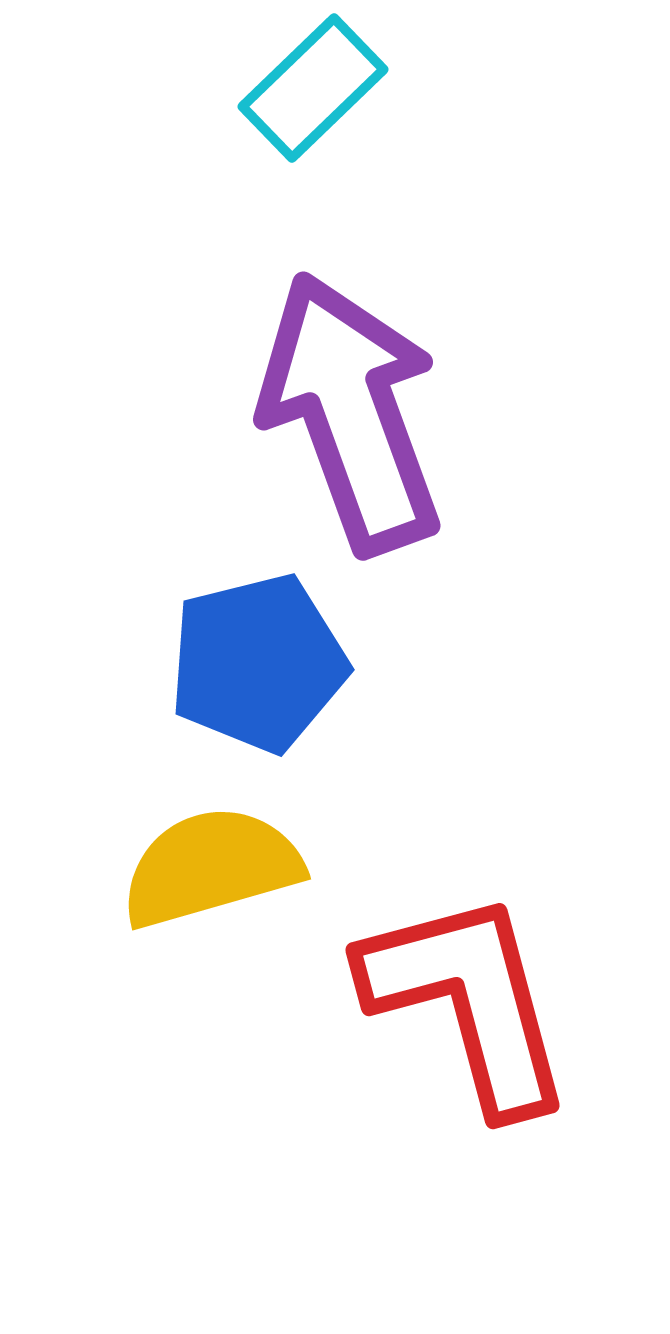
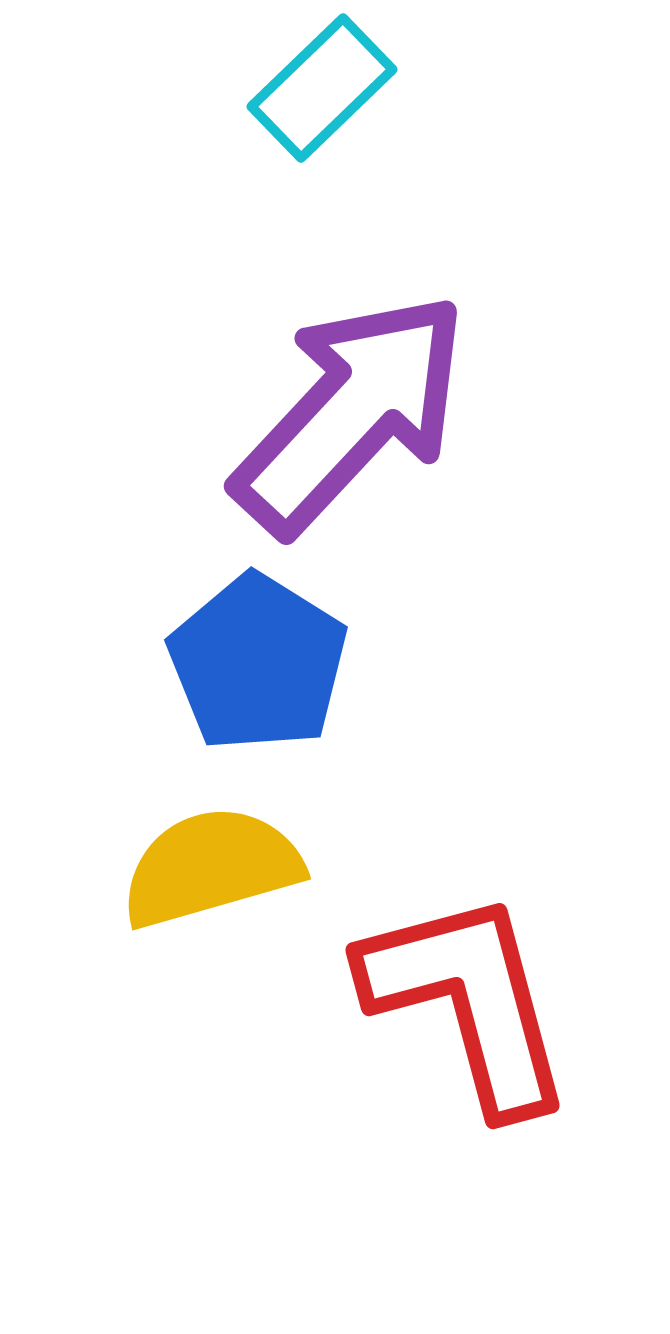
cyan rectangle: moved 9 px right
purple arrow: rotated 63 degrees clockwise
blue pentagon: rotated 26 degrees counterclockwise
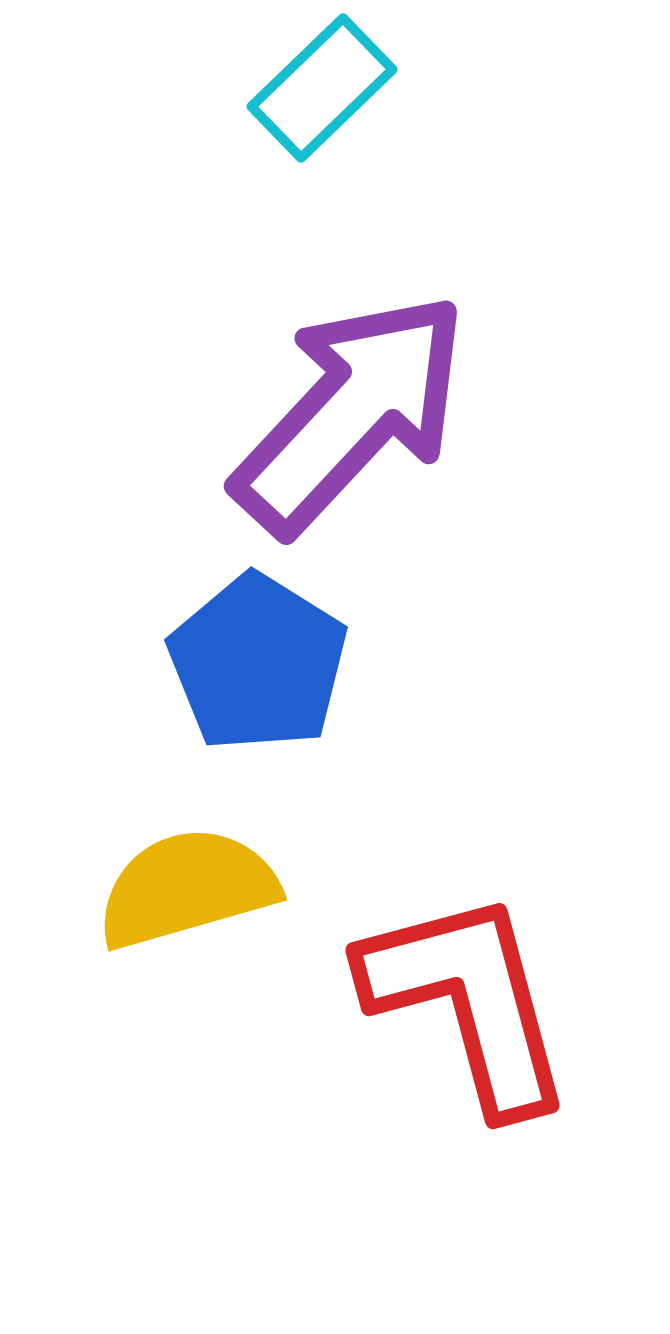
yellow semicircle: moved 24 px left, 21 px down
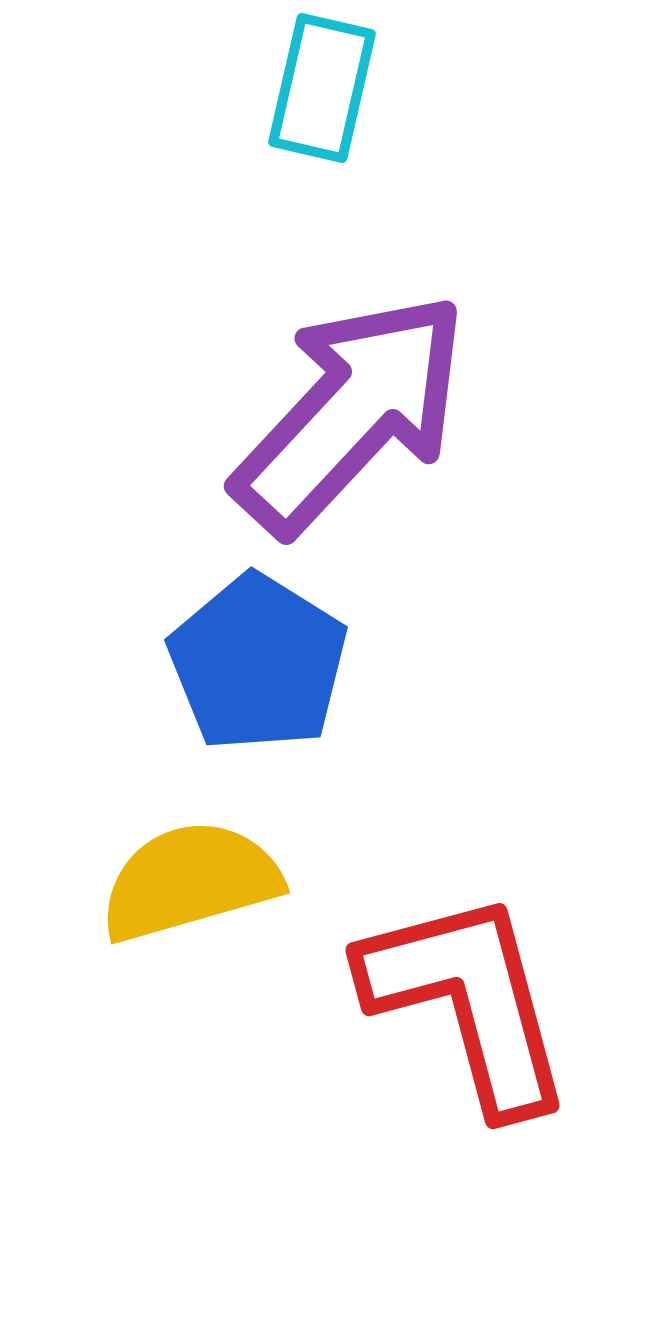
cyan rectangle: rotated 33 degrees counterclockwise
yellow semicircle: moved 3 px right, 7 px up
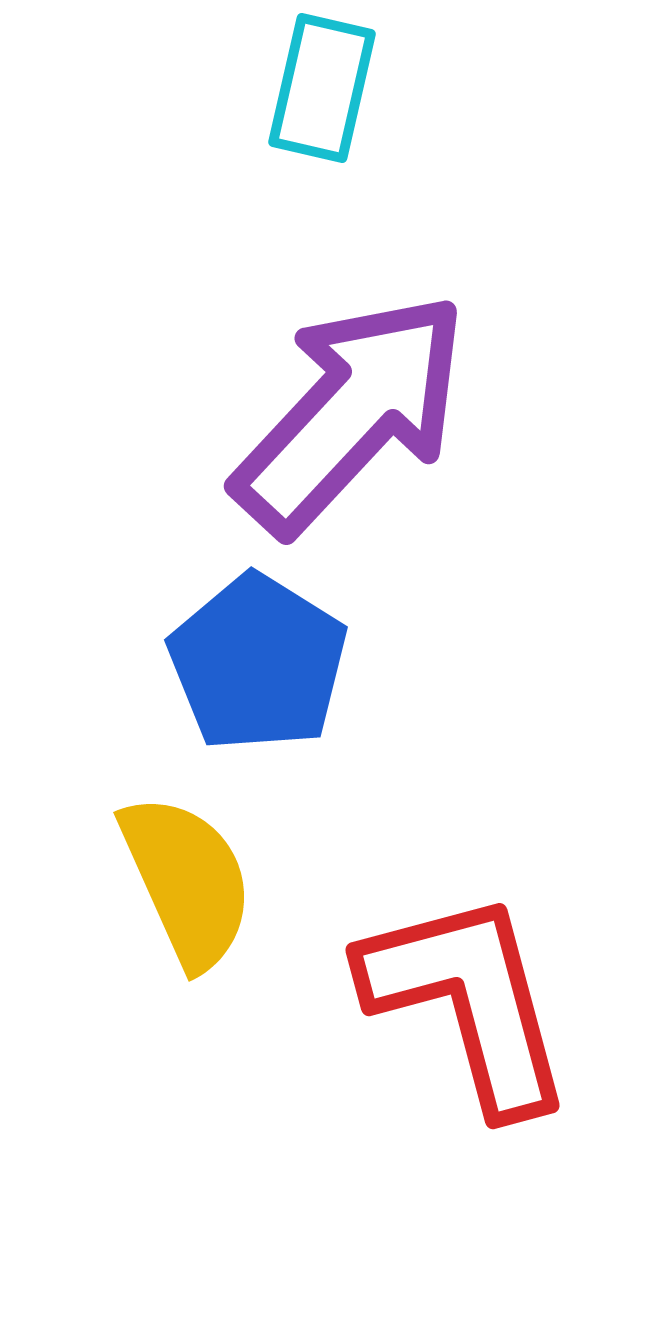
yellow semicircle: moved 3 px left; rotated 82 degrees clockwise
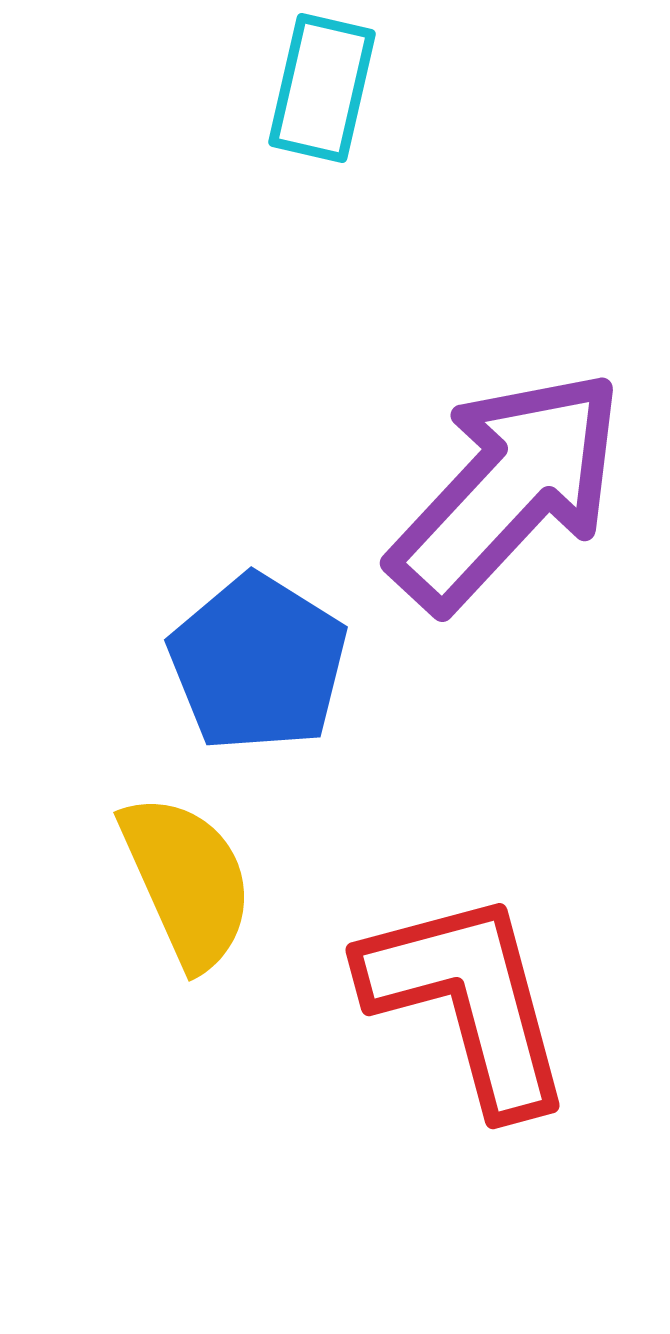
purple arrow: moved 156 px right, 77 px down
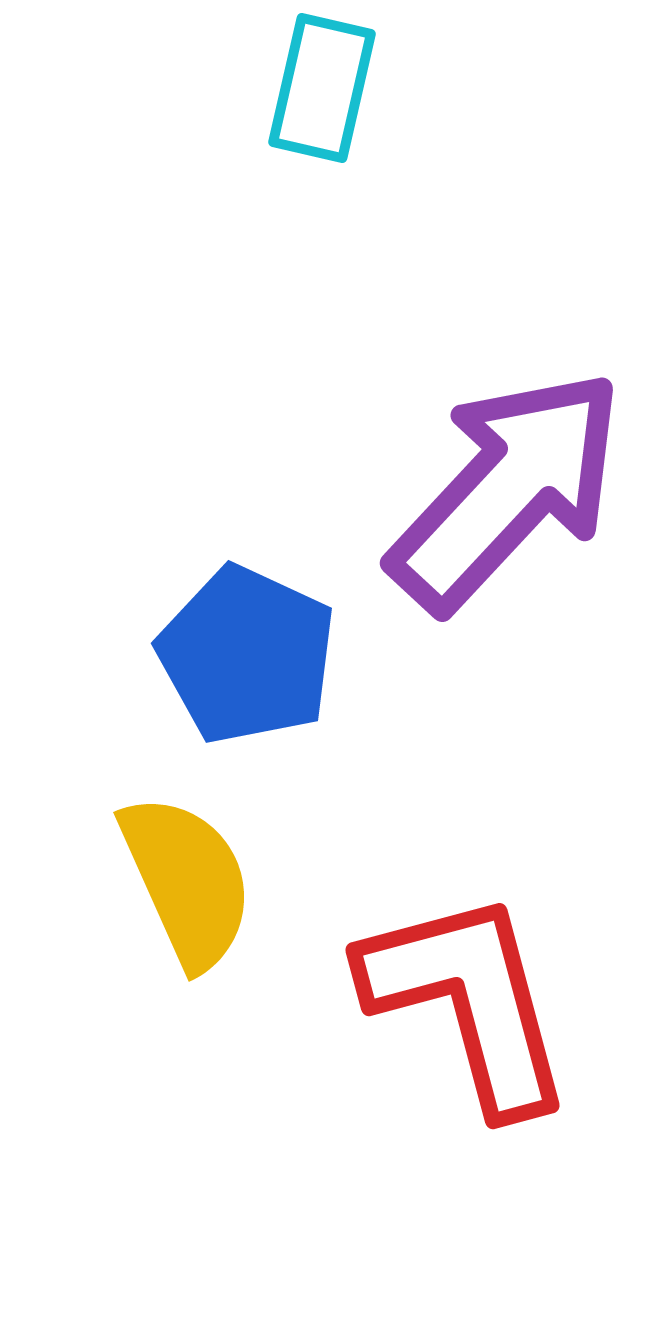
blue pentagon: moved 11 px left, 8 px up; rotated 7 degrees counterclockwise
